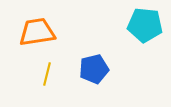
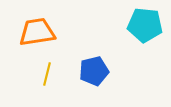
blue pentagon: moved 2 px down
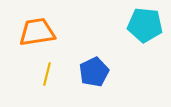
blue pentagon: moved 1 px down; rotated 12 degrees counterclockwise
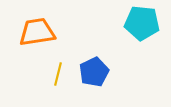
cyan pentagon: moved 3 px left, 2 px up
yellow line: moved 11 px right
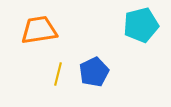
cyan pentagon: moved 1 px left, 2 px down; rotated 20 degrees counterclockwise
orange trapezoid: moved 2 px right, 2 px up
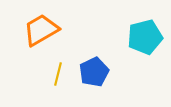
cyan pentagon: moved 4 px right, 12 px down
orange trapezoid: moved 2 px right; rotated 21 degrees counterclockwise
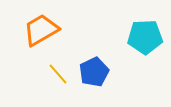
cyan pentagon: rotated 12 degrees clockwise
yellow line: rotated 55 degrees counterclockwise
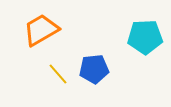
blue pentagon: moved 3 px up; rotated 20 degrees clockwise
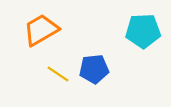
cyan pentagon: moved 2 px left, 6 px up
yellow line: rotated 15 degrees counterclockwise
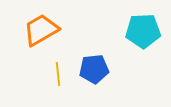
yellow line: rotated 50 degrees clockwise
